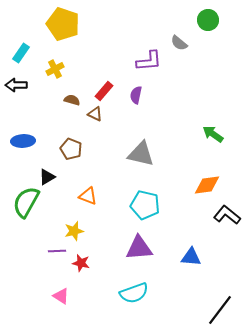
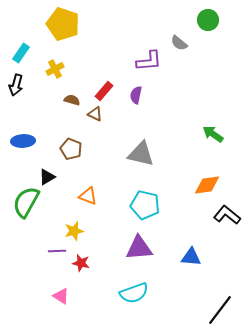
black arrow: rotated 75 degrees counterclockwise
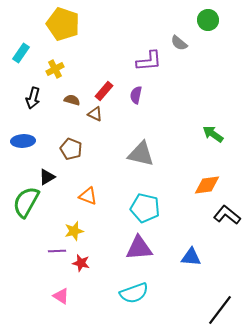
black arrow: moved 17 px right, 13 px down
cyan pentagon: moved 3 px down
